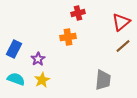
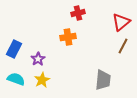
brown line: rotated 21 degrees counterclockwise
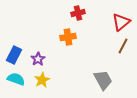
blue rectangle: moved 6 px down
gray trapezoid: rotated 35 degrees counterclockwise
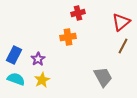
gray trapezoid: moved 3 px up
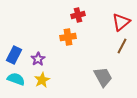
red cross: moved 2 px down
brown line: moved 1 px left
